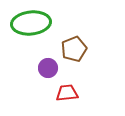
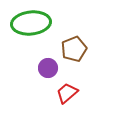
red trapezoid: rotated 35 degrees counterclockwise
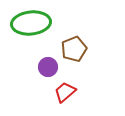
purple circle: moved 1 px up
red trapezoid: moved 2 px left, 1 px up
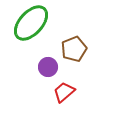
green ellipse: rotated 42 degrees counterclockwise
red trapezoid: moved 1 px left
